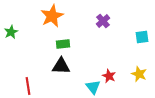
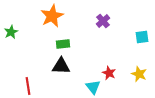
red star: moved 3 px up
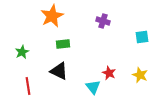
purple cross: rotated 32 degrees counterclockwise
green star: moved 11 px right, 20 px down
black triangle: moved 2 px left, 5 px down; rotated 24 degrees clockwise
yellow star: moved 1 px right, 1 px down
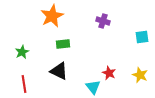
red line: moved 4 px left, 2 px up
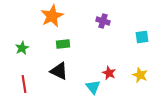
green star: moved 4 px up
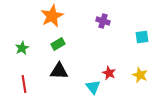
green rectangle: moved 5 px left; rotated 24 degrees counterclockwise
black triangle: rotated 24 degrees counterclockwise
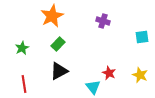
green rectangle: rotated 16 degrees counterclockwise
black triangle: rotated 30 degrees counterclockwise
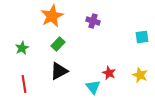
purple cross: moved 10 px left
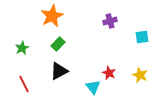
purple cross: moved 17 px right; rotated 32 degrees counterclockwise
red line: rotated 18 degrees counterclockwise
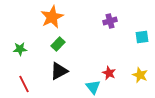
orange star: moved 1 px down
green star: moved 2 px left, 1 px down; rotated 24 degrees clockwise
